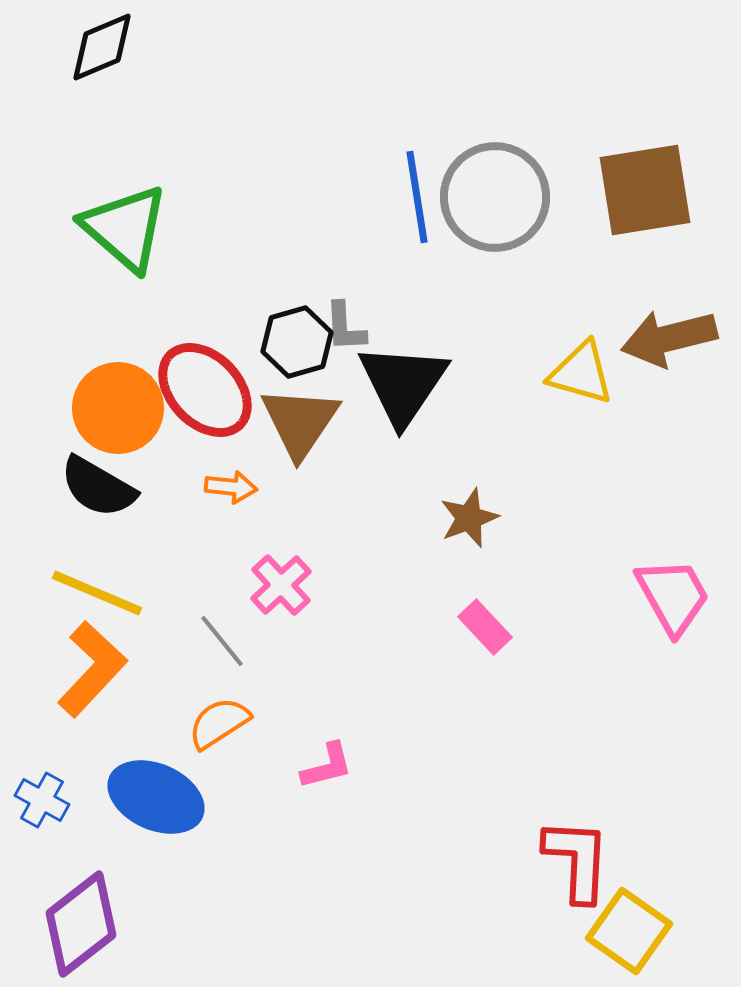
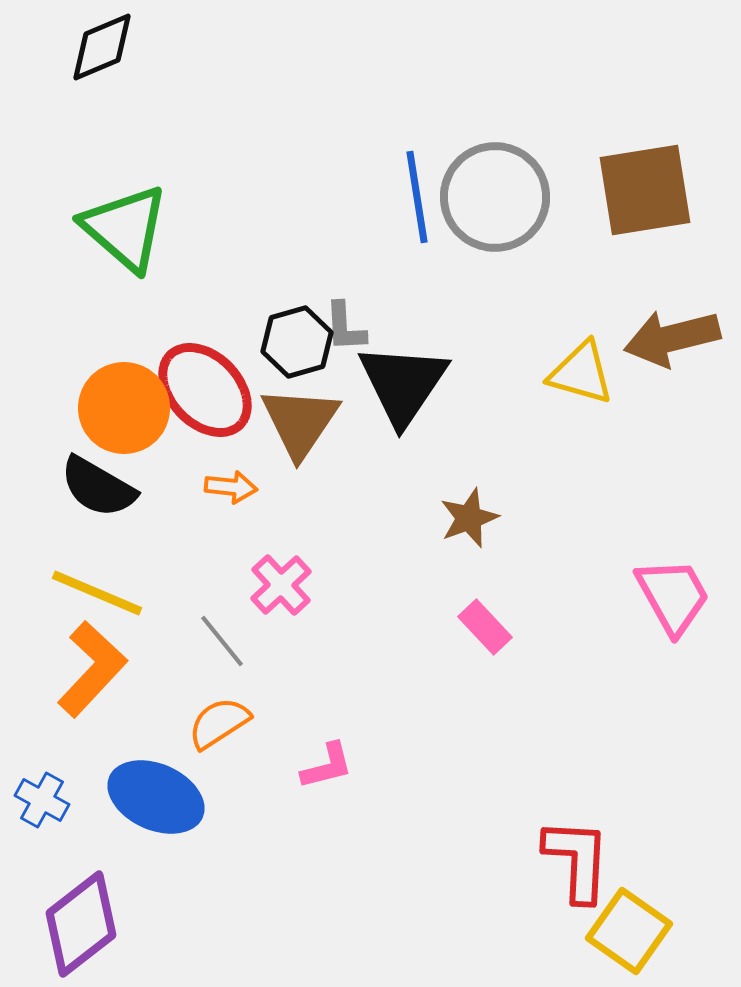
brown arrow: moved 3 px right
orange circle: moved 6 px right
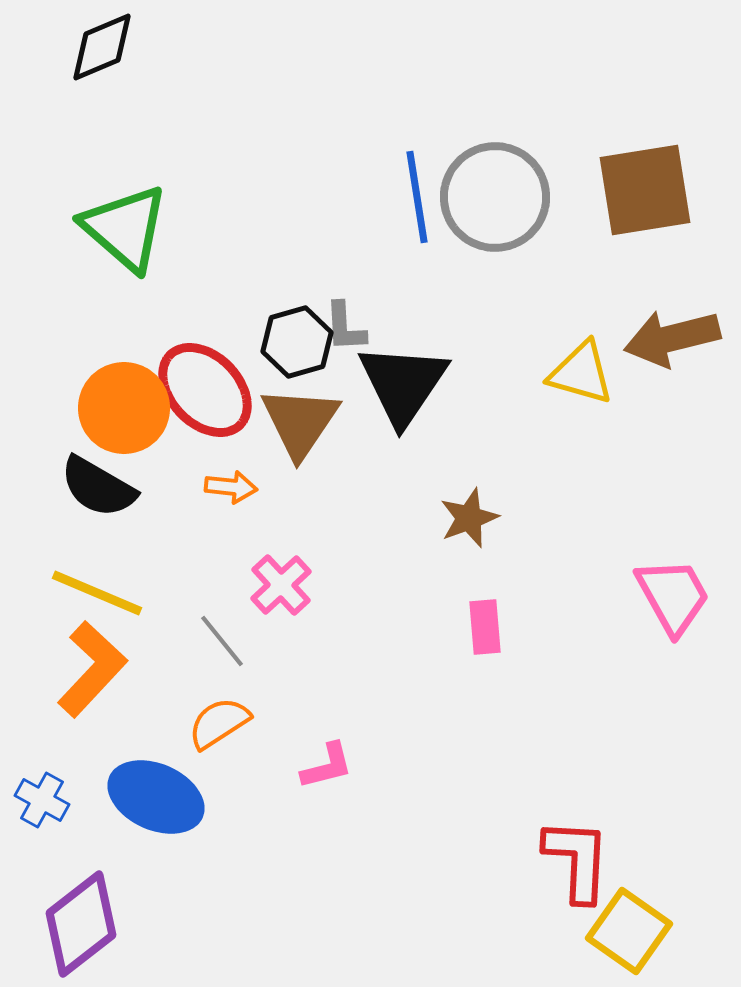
pink rectangle: rotated 38 degrees clockwise
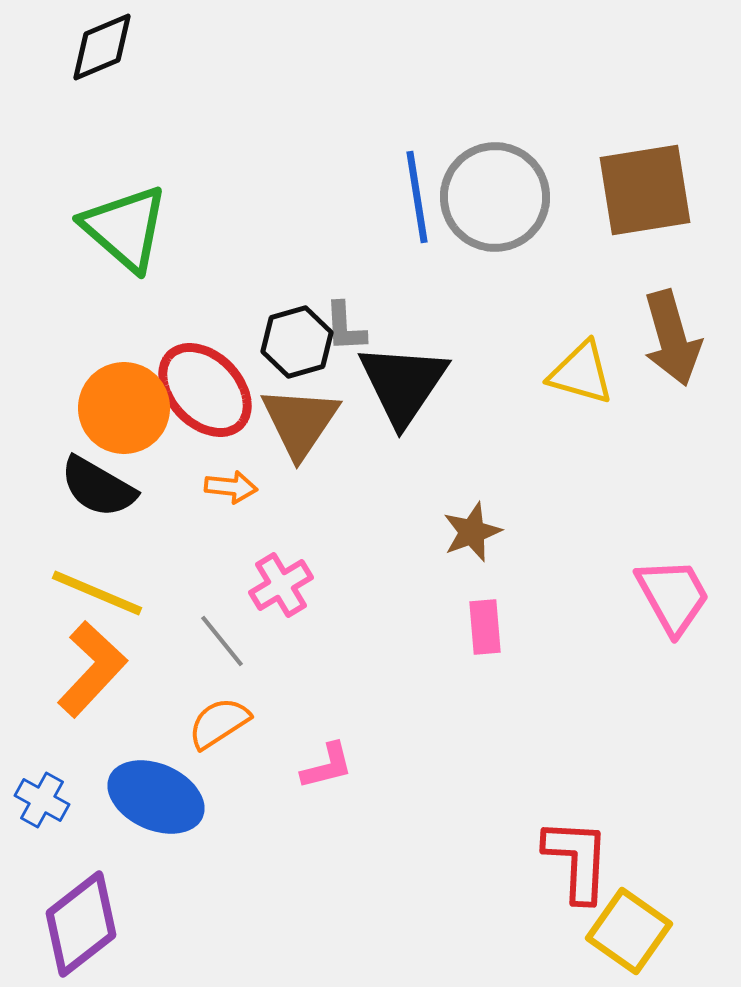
brown arrow: rotated 92 degrees counterclockwise
brown star: moved 3 px right, 14 px down
pink cross: rotated 12 degrees clockwise
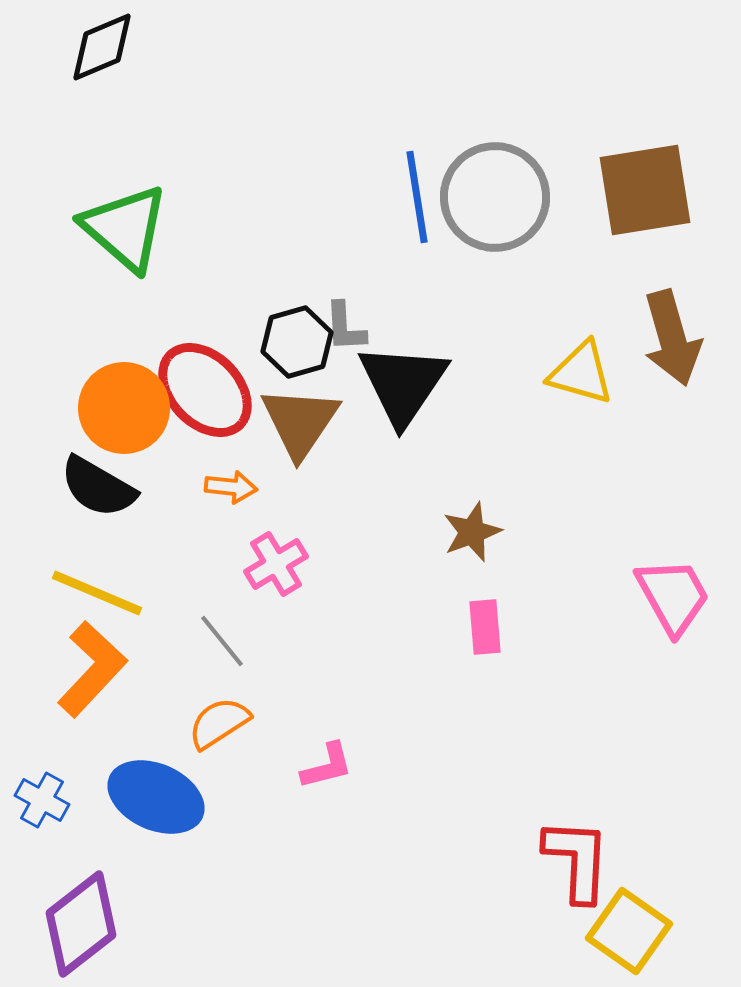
pink cross: moved 5 px left, 21 px up
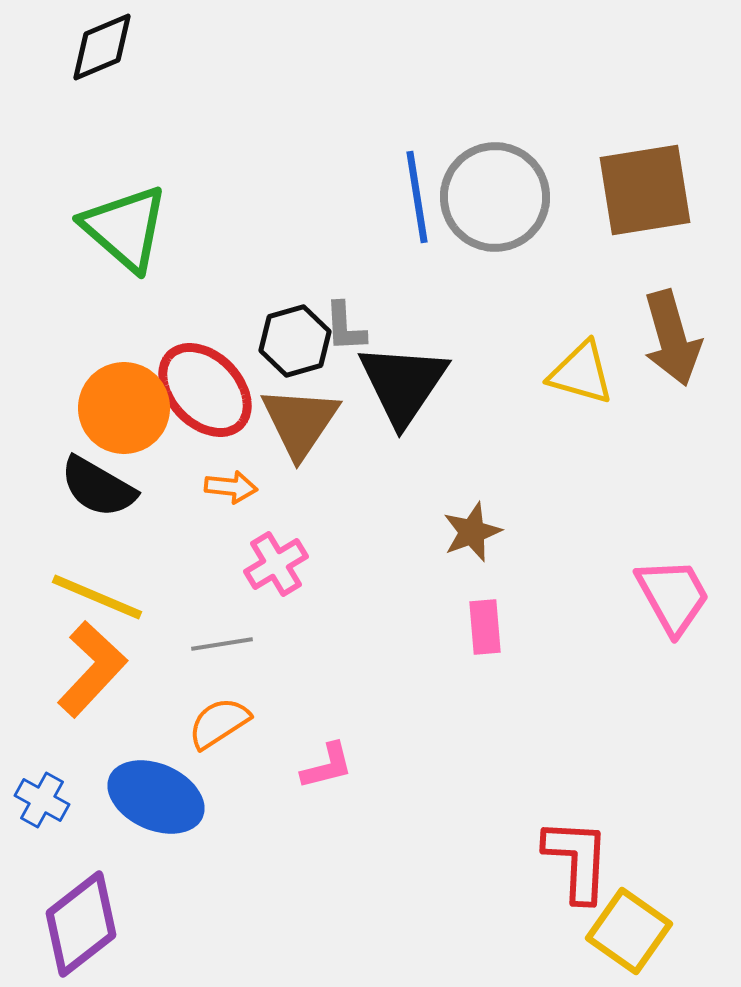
black hexagon: moved 2 px left, 1 px up
yellow line: moved 4 px down
gray line: moved 3 px down; rotated 60 degrees counterclockwise
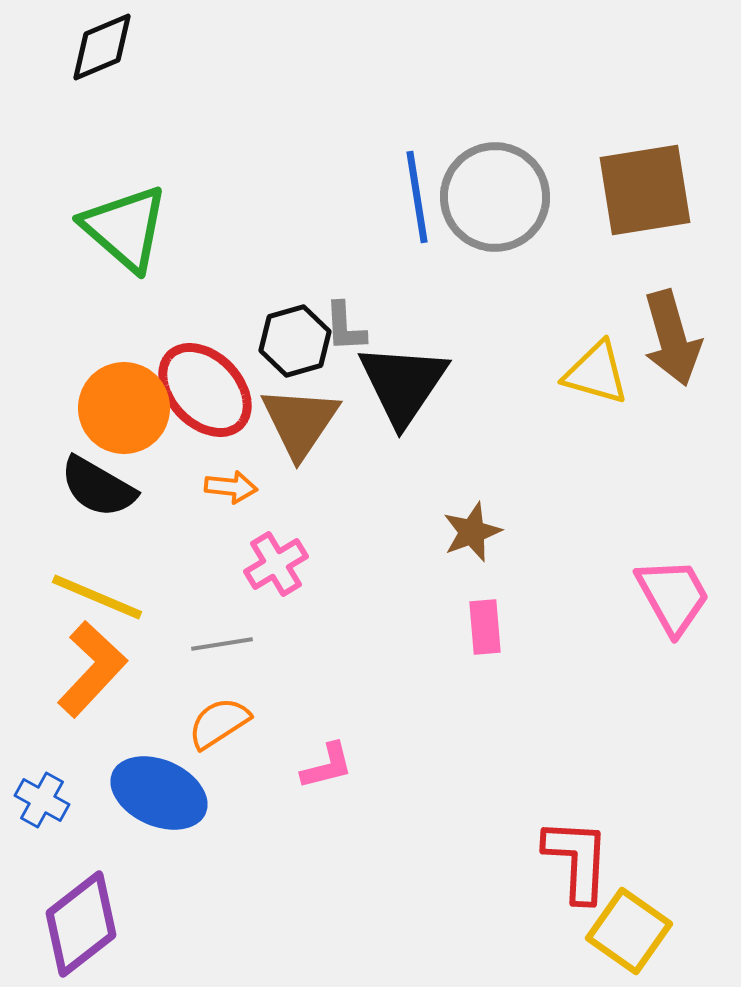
yellow triangle: moved 15 px right
blue ellipse: moved 3 px right, 4 px up
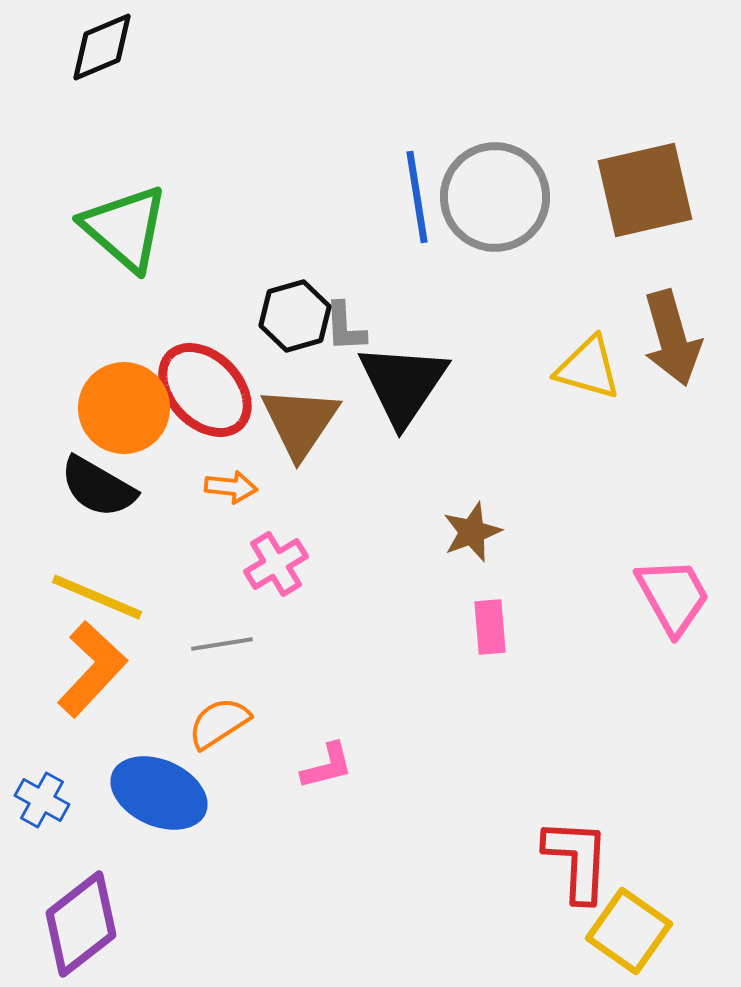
brown square: rotated 4 degrees counterclockwise
black hexagon: moved 25 px up
yellow triangle: moved 8 px left, 5 px up
pink rectangle: moved 5 px right
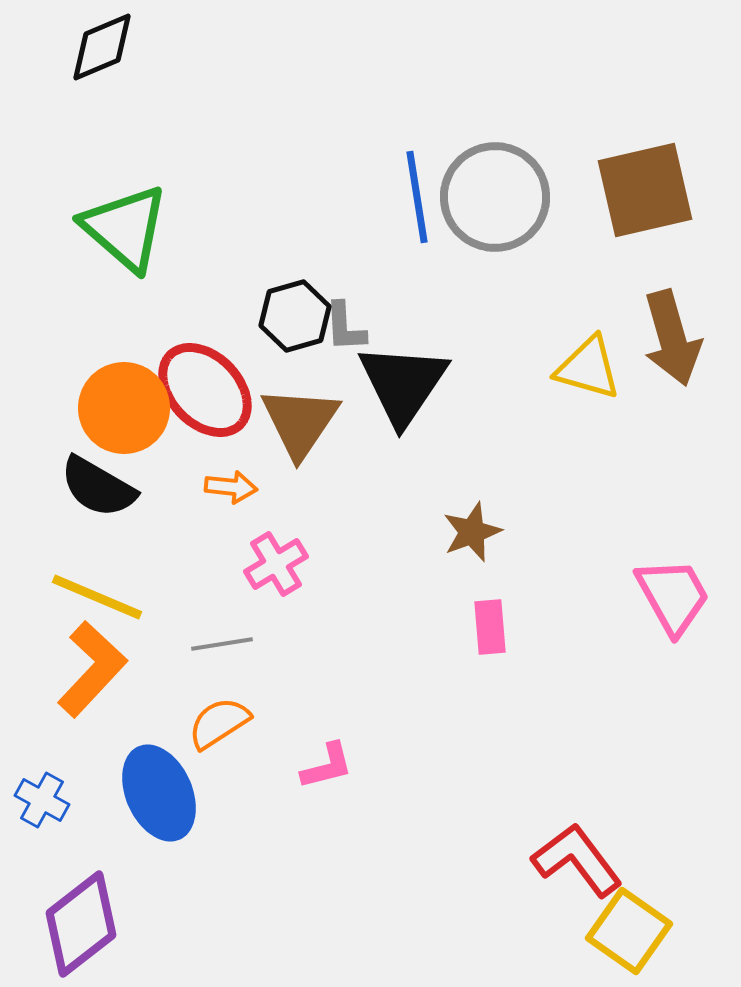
blue ellipse: rotated 42 degrees clockwise
red L-shape: rotated 40 degrees counterclockwise
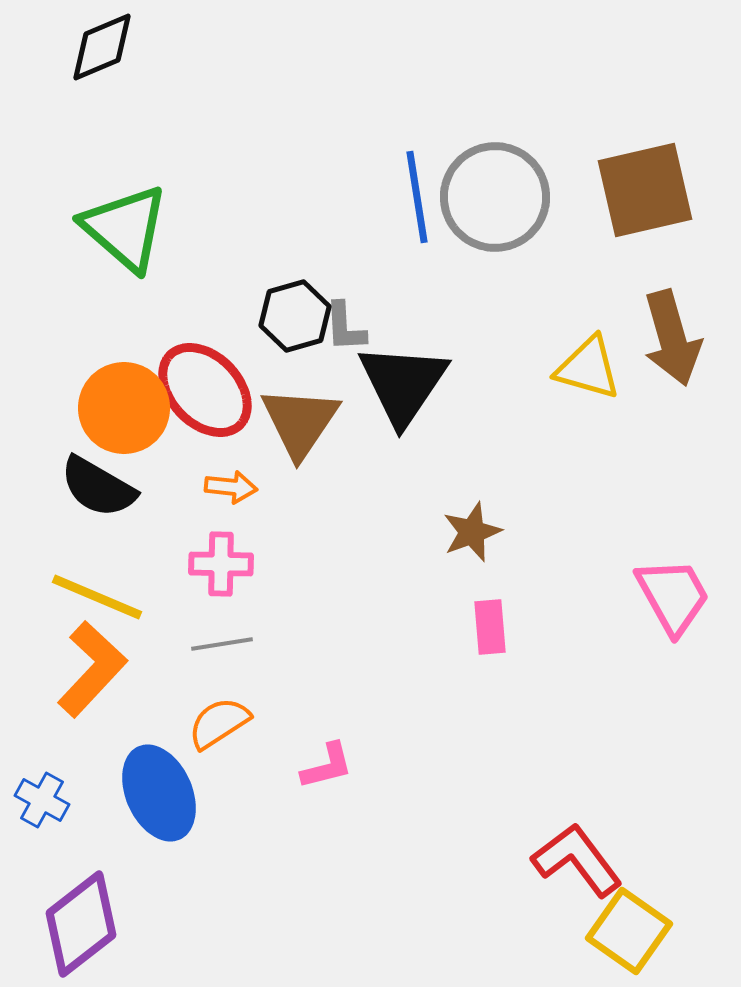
pink cross: moved 55 px left; rotated 32 degrees clockwise
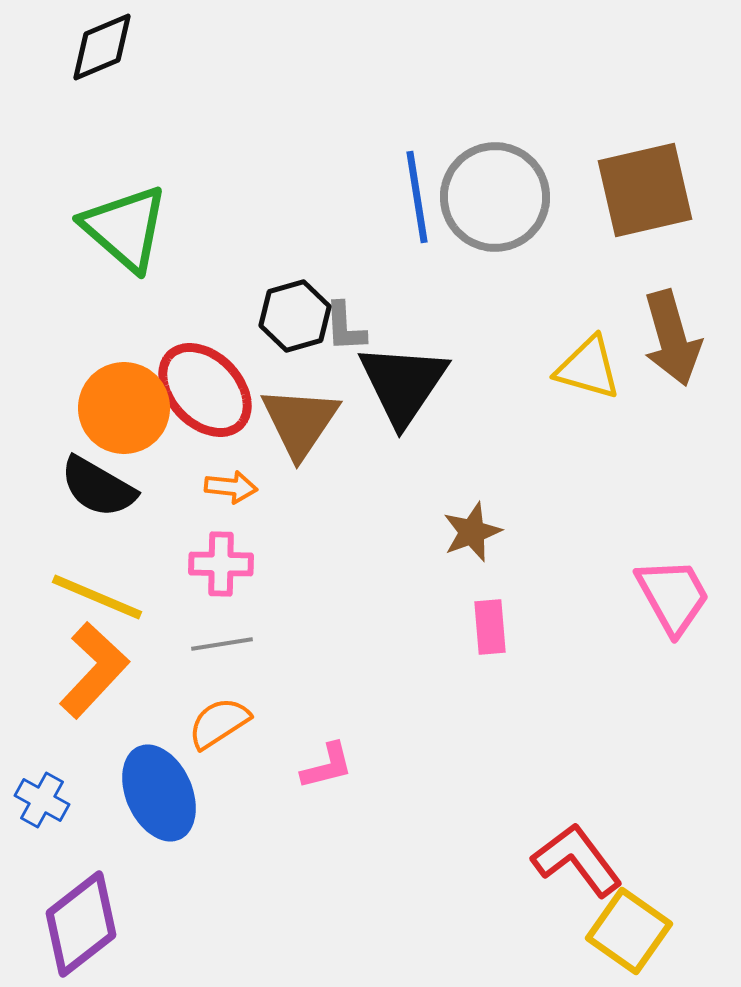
orange L-shape: moved 2 px right, 1 px down
